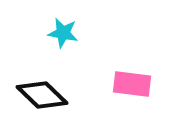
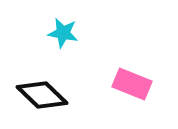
pink rectangle: rotated 15 degrees clockwise
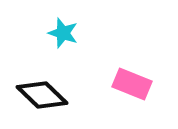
cyan star: rotated 8 degrees clockwise
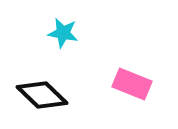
cyan star: rotated 8 degrees counterclockwise
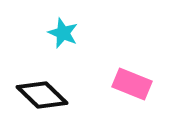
cyan star: rotated 12 degrees clockwise
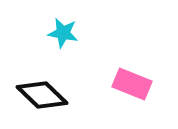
cyan star: rotated 12 degrees counterclockwise
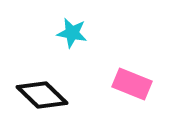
cyan star: moved 9 px right
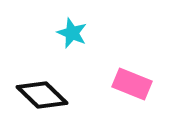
cyan star: rotated 12 degrees clockwise
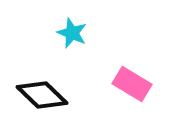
pink rectangle: rotated 9 degrees clockwise
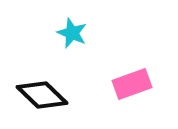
pink rectangle: rotated 51 degrees counterclockwise
